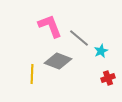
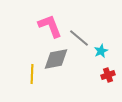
gray diamond: moved 2 px left, 2 px up; rotated 32 degrees counterclockwise
red cross: moved 3 px up
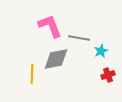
gray line: rotated 30 degrees counterclockwise
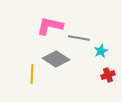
pink L-shape: rotated 56 degrees counterclockwise
gray diamond: rotated 44 degrees clockwise
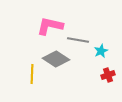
gray line: moved 1 px left, 2 px down
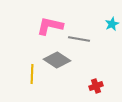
gray line: moved 1 px right, 1 px up
cyan star: moved 11 px right, 27 px up
gray diamond: moved 1 px right, 1 px down
red cross: moved 12 px left, 11 px down
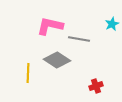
yellow line: moved 4 px left, 1 px up
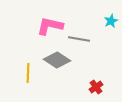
cyan star: moved 1 px left, 3 px up
red cross: moved 1 px down; rotated 16 degrees counterclockwise
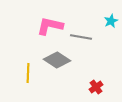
gray line: moved 2 px right, 2 px up
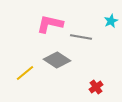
pink L-shape: moved 2 px up
yellow line: moved 3 px left; rotated 48 degrees clockwise
